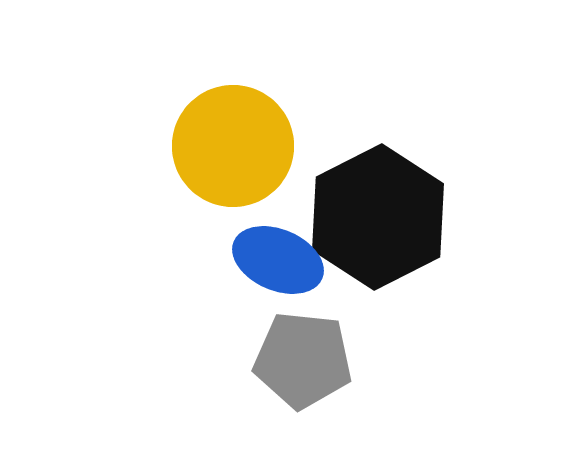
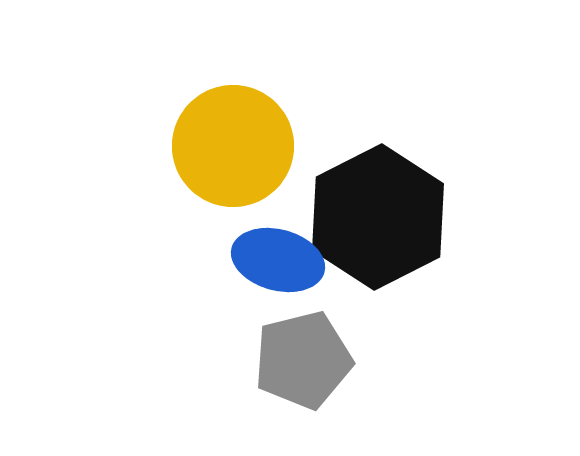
blue ellipse: rotated 8 degrees counterclockwise
gray pentagon: rotated 20 degrees counterclockwise
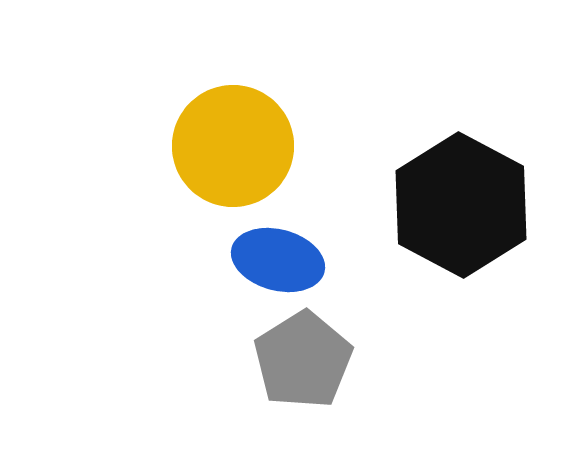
black hexagon: moved 83 px right, 12 px up; rotated 5 degrees counterclockwise
gray pentagon: rotated 18 degrees counterclockwise
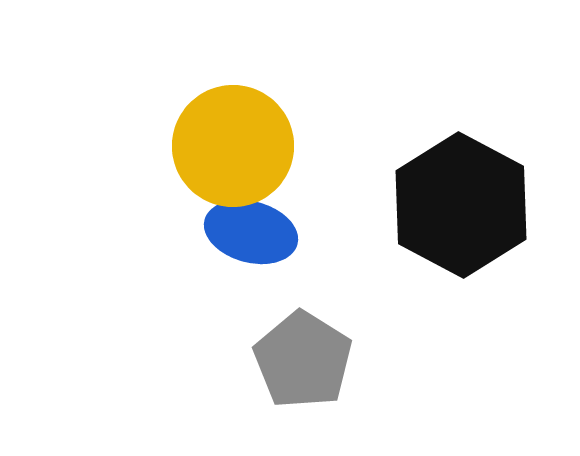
blue ellipse: moved 27 px left, 28 px up
gray pentagon: rotated 8 degrees counterclockwise
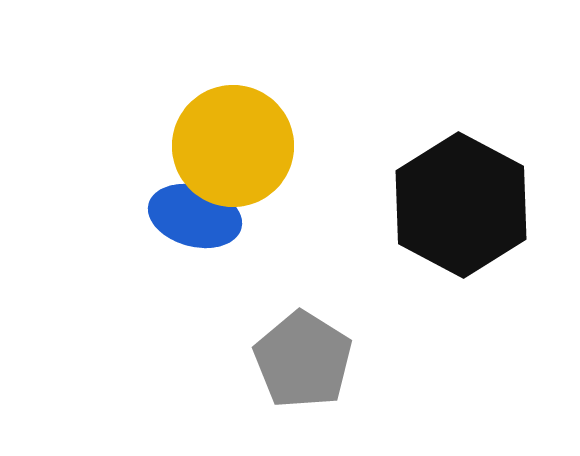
blue ellipse: moved 56 px left, 16 px up
